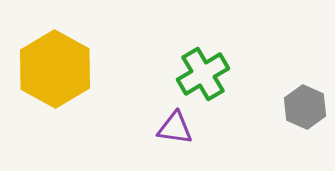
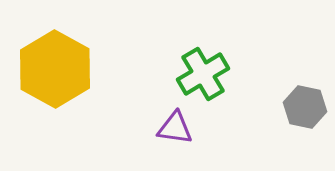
gray hexagon: rotated 12 degrees counterclockwise
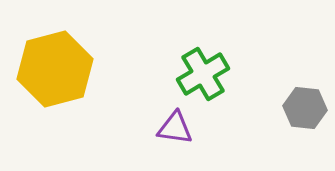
yellow hexagon: rotated 16 degrees clockwise
gray hexagon: moved 1 px down; rotated 6 degrees counterclockwise
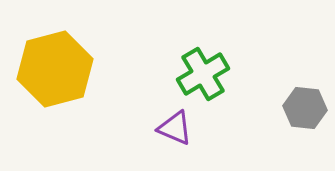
purple triangle: rotated 15 degrees clockwise
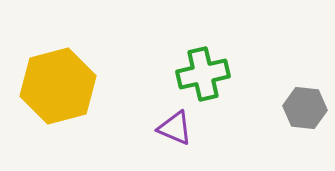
yellow hexagon: moved 3 px right, 17 px down
green cross: rotated 18 degrees clockwise
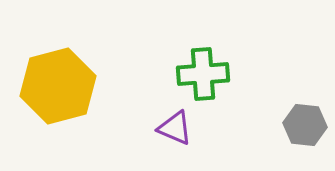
green cross: rotated 9 degrees clockwise
gray hexagon: moved 17 px down
